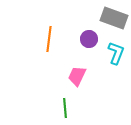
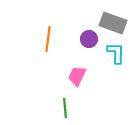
gray rectangle: moved 1 px left, 5 px down
orange line: moved 1 px left
cyan L-shape: rotated 20 degrees counterclockwise
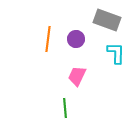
gray rectangle: moved 6 px left, 3 px up
purple circle: moved 13 px left
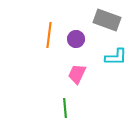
orange line: moved 1 px right, 4 px up
cyan L-shape: moved 4 px down; rotated 90 degrees clockwise
pink trapezoid: moved 2 px up
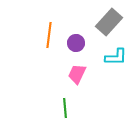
gray rectangle: moved 2 px right, 2 px down; rotated 68 degrees counterclockwise
purple circle: moved 4 px down
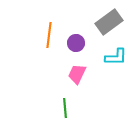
gray rectangle: rotated 12 degrees clockwise
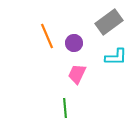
orange line: moved 2 px left, 1 px down; rotated 30 degrees counterclockwise
purple circle: moved 2 px left
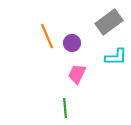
purple circle: moved 2 px left
